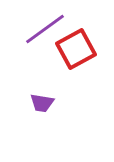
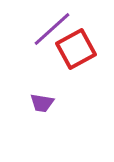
purple line: moved 7 px right; rotated 6 degrees counterclockwise
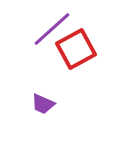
purple trapezoid: moved 1 px right, 1 px down; rotated 15 degrees clockwise
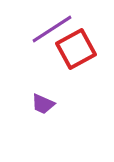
purple line: rotated 9 degrees clockwise
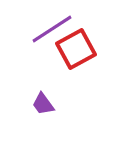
purple trapezoid: rotated 30 degrees clockwise
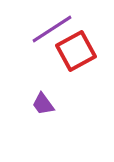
red square: moved 2 px down
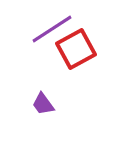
red square: moved 2 px up
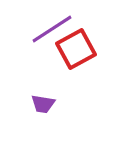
purple trapezoid: rotated 45 degrees counterclockwise
